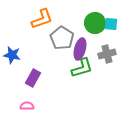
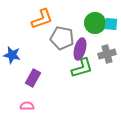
gray pentagon: rotated 20 degrees counterclockwise
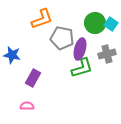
cyan square: rotated 32 degrees clockwise
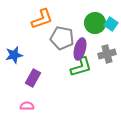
blue star: moved 2 px right; rotated 24 degrees counterclockwise
green L-shape: moved 1 px left, 1 px up
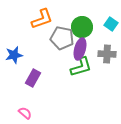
green circle: moved 13 px left, 4 px down
gray cross: rotated 18 degrees clockwise
pink semicircle: moved 2 px left, 7 px down; rotated 40 degrees clockwise
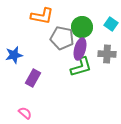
orange L-shape: moved 3 px up; rotated 30 degrees clockwise
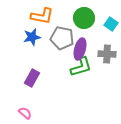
green circle: moved 2 px right, 9 px up
blue star: moved 18 px right, 18 px up
purple rectangle: moved 1 px left
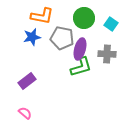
purple rectangle: moved 5 px left, 3 px down; rotated 24 degrees clockwise
